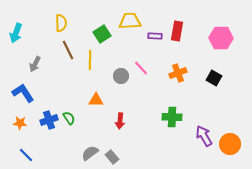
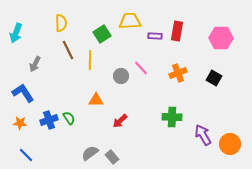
red arrow: rotated 42 degrees clockwise
purple arrow: moved 1 px left, 1 px up
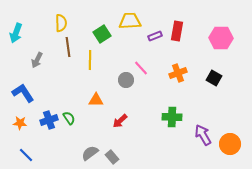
purple rectangle: rotated 24 degrees counterclockwise
brown line: moved 3 px up; rotated 18 degrees clockwise
gray arrow: moved 2 px right, 4 px up
gray circle: moved 5 px right, 4 px down
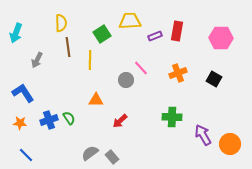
black square: moved 1 px down
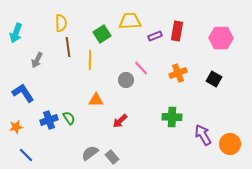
orange star: moved 4 px left, 4 px down; rotated 16 degrees counterclockwise
